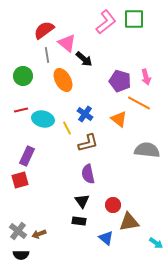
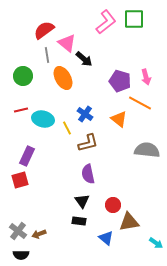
orange ellipse: moved 2 px up
orange line: moved 1 px right
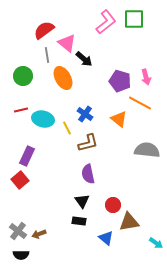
red square: rotated 24 degrees counterclockwise
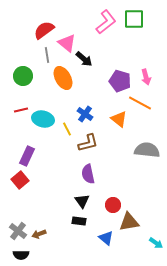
yellow line: moved 1 px down
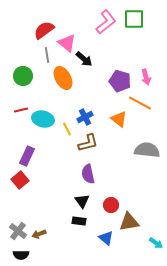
blue cross: moved 3 px down; rotated 28 degrees clockwise
red circle: moved 2 px left
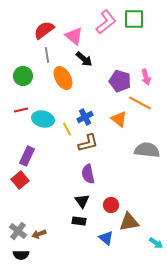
pink triangle: moved 7 px right, 7 px up
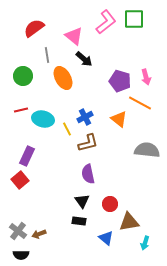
red semicircle: moved 10 px left, 2 px up
red circle: moved 1 px left, 1 px up
cyan arrow: moved 11 px left; rotated 72 degrees clockwise
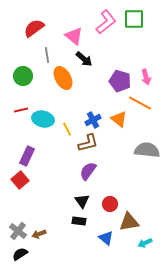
blue cross: moved 8 px right, 3 px down
purple semicircle: moved 3 px up; rotated 48 degrees clockwise
cyan arrow: rotated 48 degrees clockwise
black semicircle: moved 1 px left, 1 px up; rotated 147 degrees clockwise
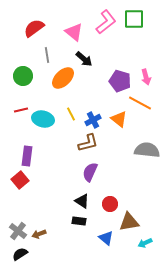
pink triangle: moved 4 px up
orange ellipse: rotated 75 degrees clockwise
yellow line: moved 4 px right, 15 px up
purple rectangle: rotated 18 degrees counterclockwise
purple semicircle: moved 2 px right, 1 px down; rotated 12 degrees counterclockwise
black triangle: rotated 21 degrees counterclockwise
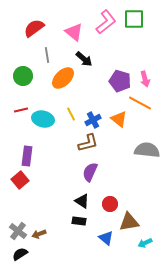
pink arrow: moved 1 px left, 2 px down
